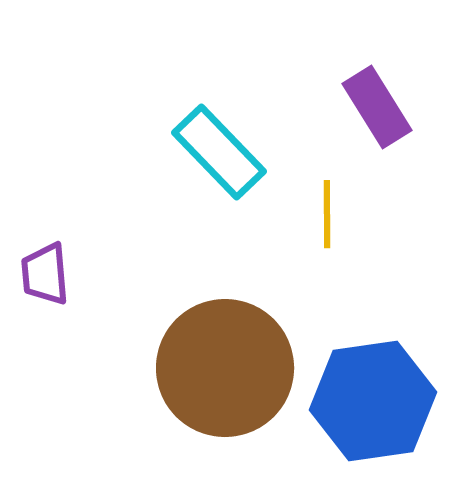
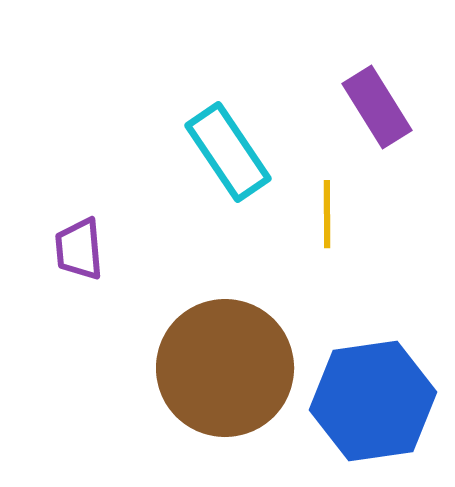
cyan rectangle: moved 9 px right; rotated 10 degrees clockwise
purple trapezoid: moved 34 px right, 25 px up
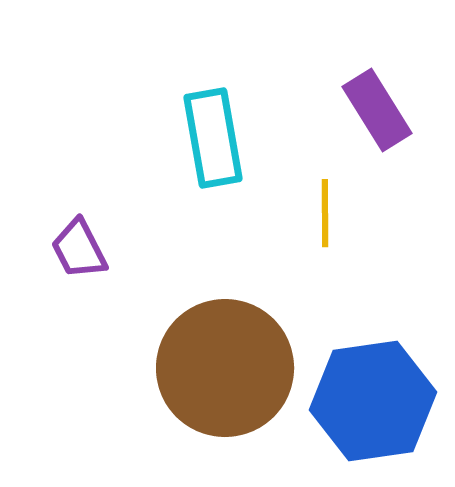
purple rectangle: moved 3 px down
cyan rectangle: moved 15 px left, 14 px up; rotated 24 degrees clockwise
yellow line: moved 2 px left, 1 px up
purple trapezoid: rotated 22 degrees counterclockwise
